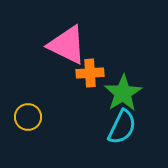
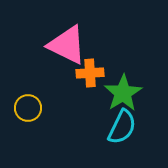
yellow circle: moved 9 px up
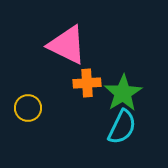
orange cross: moved 3 px left, 10 px down
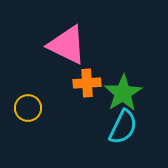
cyan semicircle: moved 1 px right
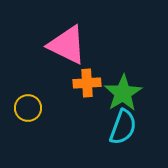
cyan semicircle: rotated 6 degrees counterclockwise
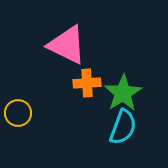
yellow circle: moved 10 px left, 5 px down
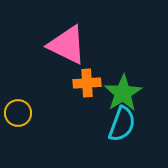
cyan semicircle: moved 1 px left, 3 px up
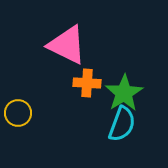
orange cross: rotated 8 degrees clockwise
green star: moved 1 px right
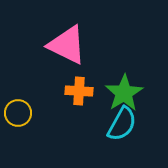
orange cross: moved 8 px left, 8 px down
cyan semicircle: rotated 9 degrees clockwise
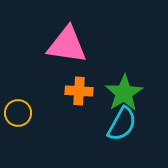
pink triangle: rotated 18 degrees counterclockwise
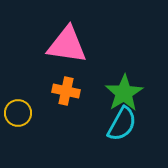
orange cross: moved 13 px left; rotated 8 degrees clockwise
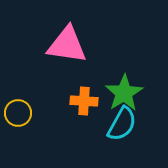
orange cross: moved 18 px right, 10 px down; rotated 8 degrees counterclockwise
